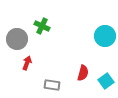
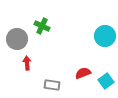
red arrow: rotated 24 degrees counterclockwise
red semicircle: rotated 126 degrees counterclockwise
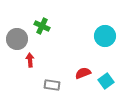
red arrow: moved 3 px right, 3 px up
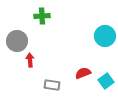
green cross: moved 10 px up; rotated 28 degrees counterclockwise
gray circle: moved 2 px down
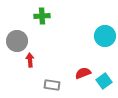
cyan square: moved 2 px left
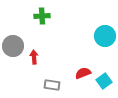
gray circle: moved 4 px left, 5 px down
red arrow: moved 4 px right, 3 px up
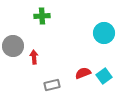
cyan circle: moved 1 px left, 3 px up
cyan square: moved 5 px up
gray rectangle: rotated 21 degrees counterclockwise
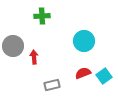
cyan circle: moved 20 px left, 8 px down
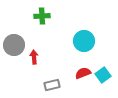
gray circle: moved 1 px right, 1 px up
cyan square: moved 1 px left, 1 px up
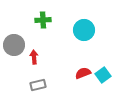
green cross: moved 1 px right, 4 px down
cyan circle: moved 11 px up
gray rectangle: moved 14 px left
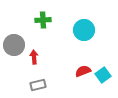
red semicircle: moved 2 px up
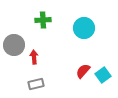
cyan circle: moved 2 px up
red semicircle: rotated 28 degrees counterclockwise
gray rectangle: moved 2 px left, 1 px up
